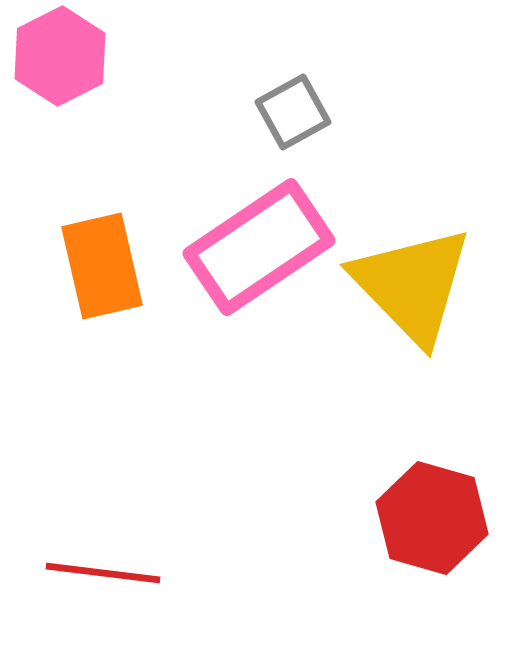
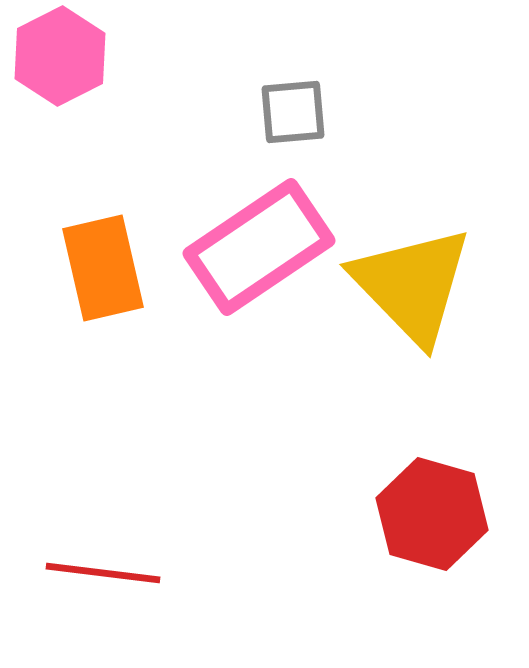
gray square: rotated 24 degrees clockwise
orange rectangle: moved 1 px right, 2 px down
red hexagon: moved 4 px up
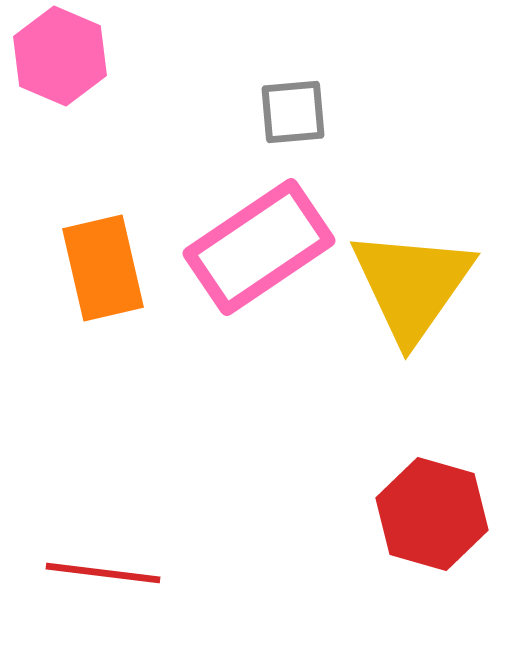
pink hexagon: rotated 10 degrees counterclockwise
yellow triangle: rotated 19 degrees clockwise
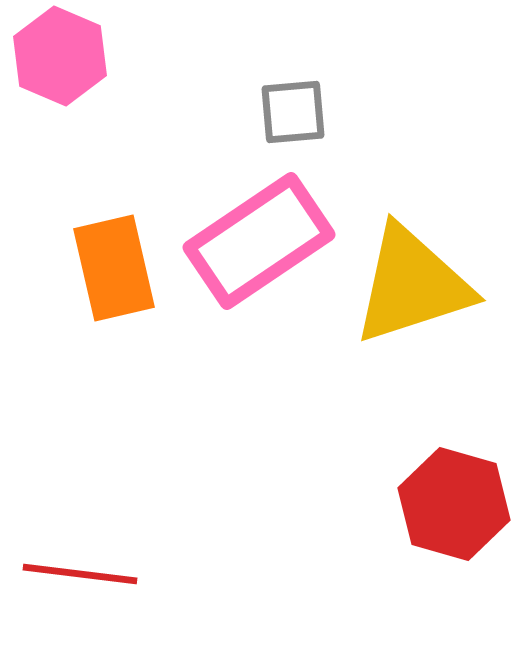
pink rectangle: moved 6 px up
orange rectangle: moved 11 px right
yellow triangle: rotated 37 degrees clockwise
red hexagon: moved 22 px right, 10 px up
red line: moved 23 px left, 1 px down
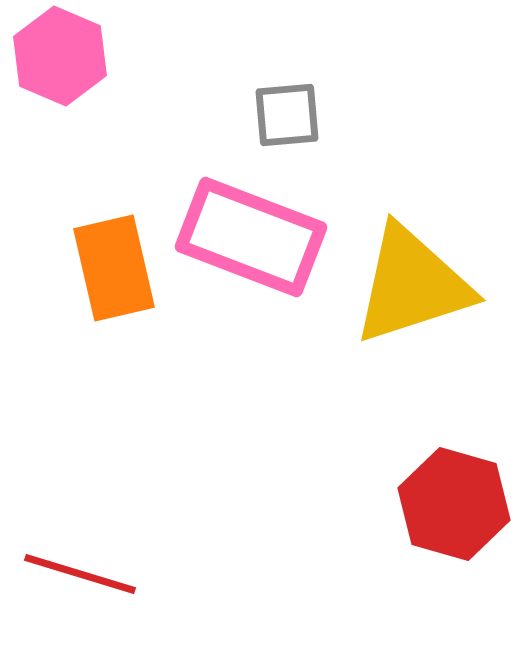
gray square: moved 6 px left, 3 px down
pink rectangle: moved 8 px left, 4 px up; rotated 55 degrees clockwise
red line: rotated 10 degrees clockwise
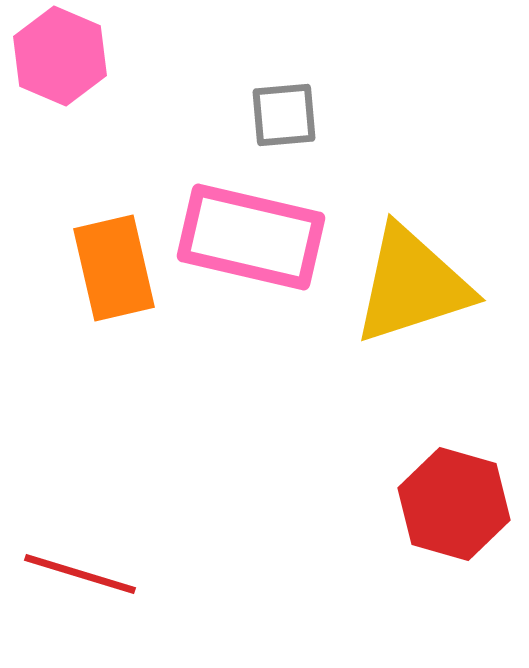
gray square: moved 3 px left
pink rectangle: rotated 8 degrees counterclockwise
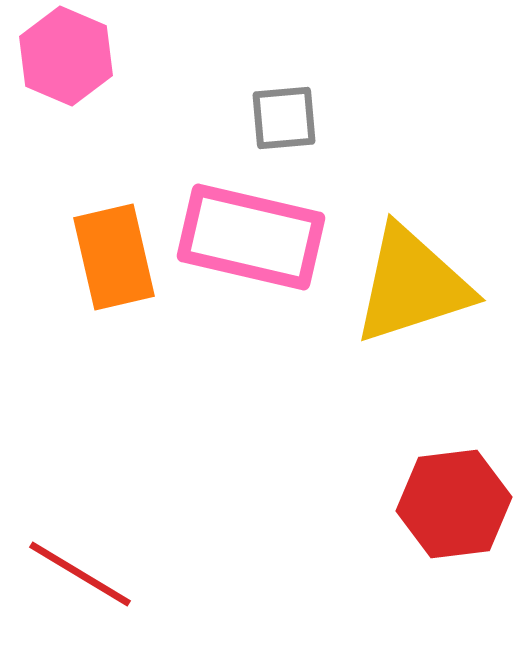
pink hexagon: moved 6 px right
gray square: moved 3 px down
orange rectangle: moved 11 px up
red hexagon: rotated 23 degrees counterclockwise
red line: rotated 14 degrees clockwise
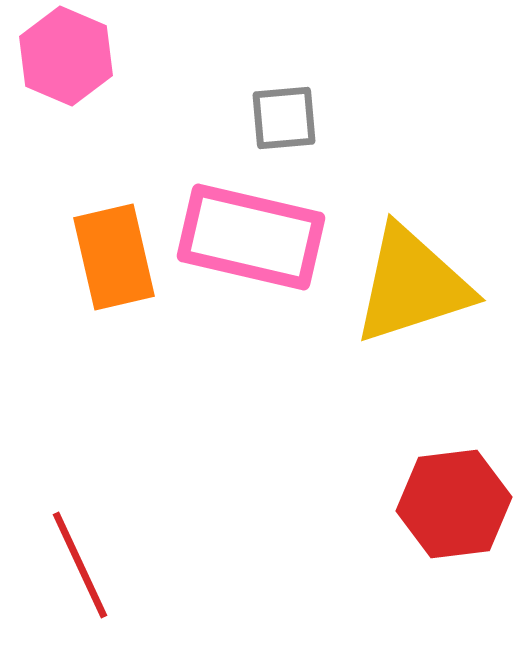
red line: moved 9 px up; rotated 34 degrees clockwise
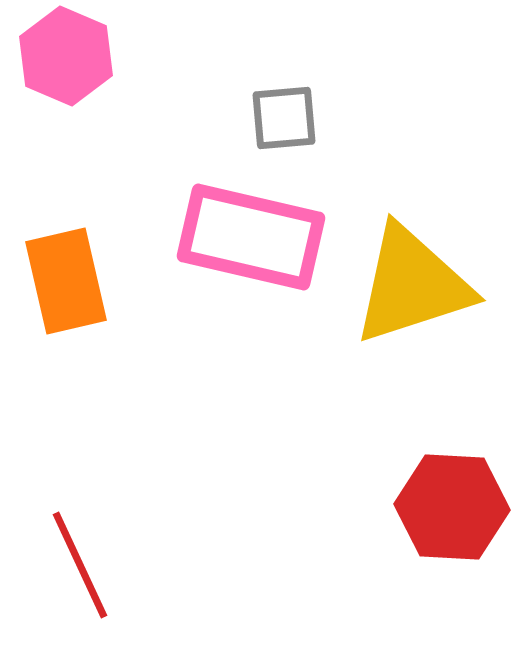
orange rectangle: moved 48 px left, 24 px down
red hexagon: moved 2 px left, 3 px down; rotated 10 degrees clockwise
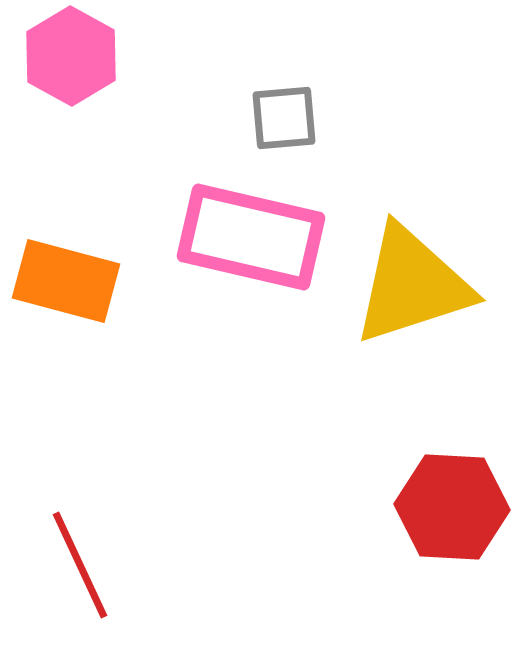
pink hexagon: moved 5 px right; rotated 6 degrees clockwise
orange rectangle: rotated 62 degrees counterclockwise
